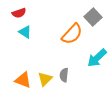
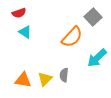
orange semicircle: moved 3 px down
orange triangle: rotated 12 degrees counterclockwise
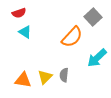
yellow triangle: moved 2 px up
